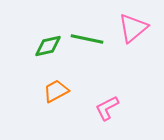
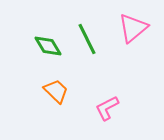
green line: rotated 52 degrees clockwise
green diamond: rotated 72 degrees clockwise
orange trapezoid: rotated 72 degrees clockwise
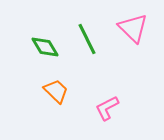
pink triangle: rotated 36 degrees counterclockwise
green diamond: moved 3 px left, 1 px down
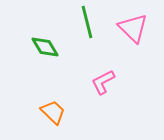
green line: moved 17 px up; rotated 12 degrees clockwise
orange trapezoid: moved 3 px left, 21 px down
pink L-shape: moved 4 px left, 26 px up
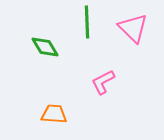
green line: rotated 12 degrees clockwise
orange trapezoid: moved 1 px right, 2 px down; rotated 40 degrees counterclockwise
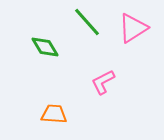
green line: rotated 40 degrees counterclockwise
pink triangle: rotated 44 degrees clockwise
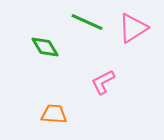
green line: rotated 24 degrees counterclockwise
